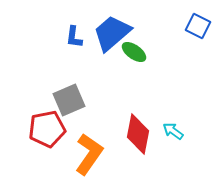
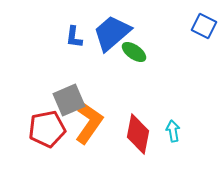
blue square: moved 6 px right
cyan arrow: rotated 45 degrees clockwise
orange L-shape: moved 31 px up
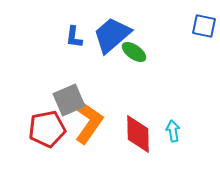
blue square: rotated 15 degrees counterclockwise
blue trapezoid: moved 2 px down
red diamond: rotated 12 degrees counterclockwise
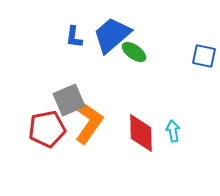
blue square: moved 30 px down
red diamond: moved 3 px right, 1 px up
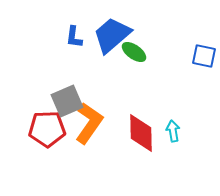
gray square: moved 2 px left, 1 px down
red pentagon: rotated 9 degrees clockwise
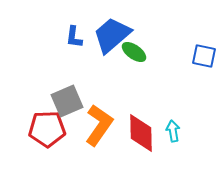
orange L-shape: moved 10 px right, 2 px down
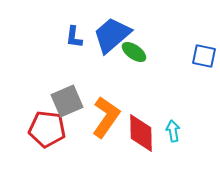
orange L-shape: moved 7 px right, 8 px up
red pentagon: rotated 9 degrees clockwise
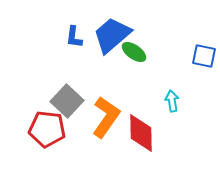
gray square: rotated 24 degrees counterclockwise
cyan arrow: moved 1 px left, 30 px up
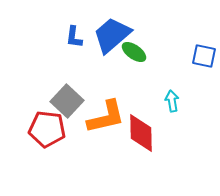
orange L-shape: rotated 42 degrees clockwise
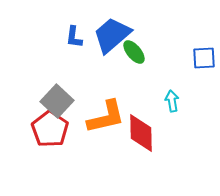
green ellipse: rotated 15 degrees clockwise
blue square: moved 2 px down; rotated 15 degrees counterclockwise
gray square: moved 10 px left
red pentagon: moved 3 px right; rotated 27 degrees clockwise
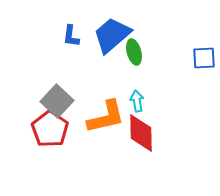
blue L-shape: moved 3 px left, 1 px up
green ellipse: rotated 25 degrees clockwise
cyan arrow: moved 35 px left
